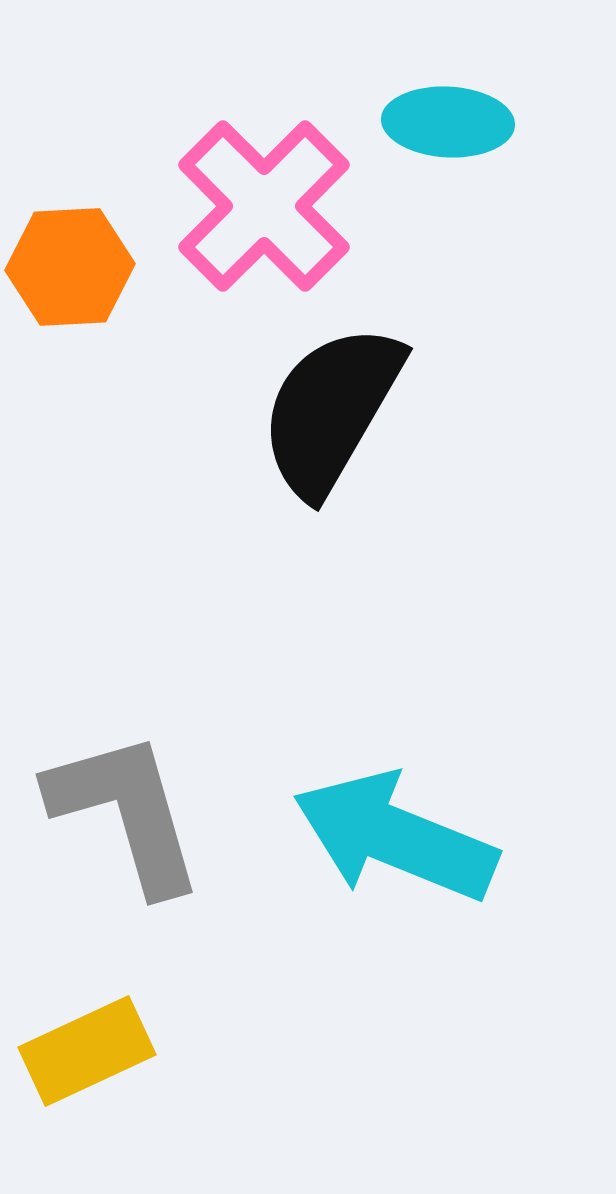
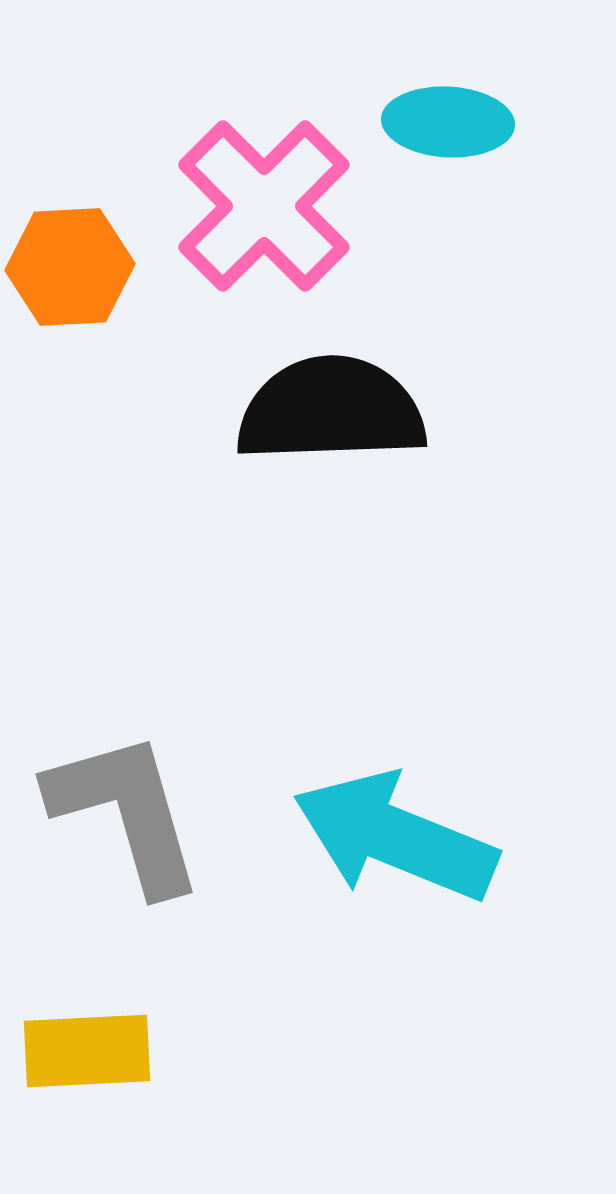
black semicircle: rotated 58 degrees clockwise
yellow rectangle: rotated 22 degrees clockwise
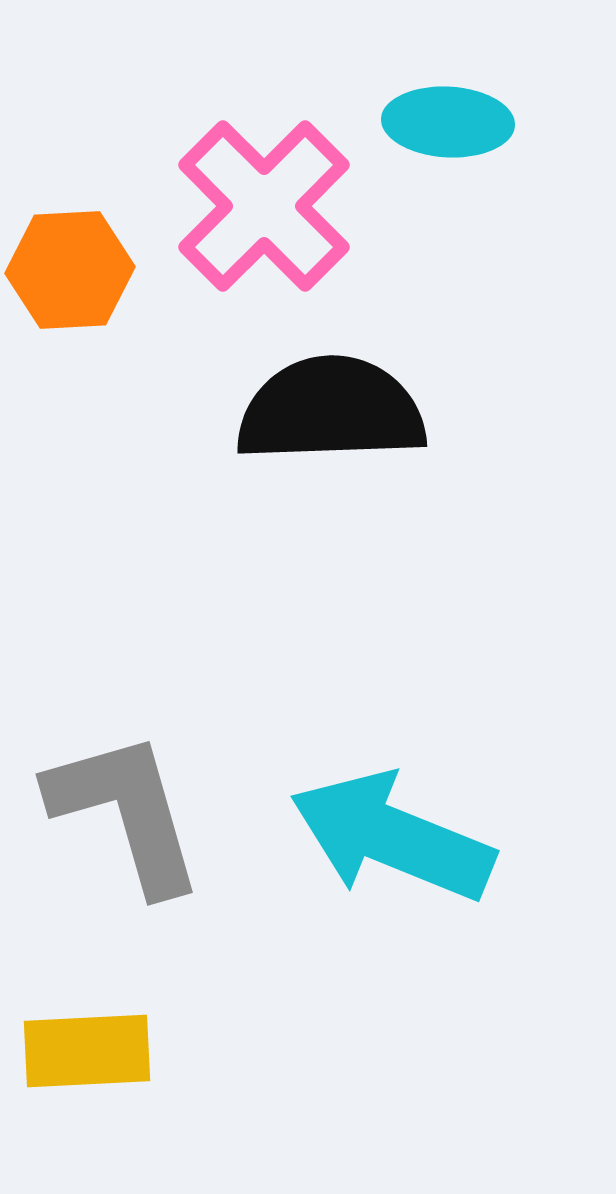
orange hexagon: moved 3 px down
cyan arrow: moved 3 px left
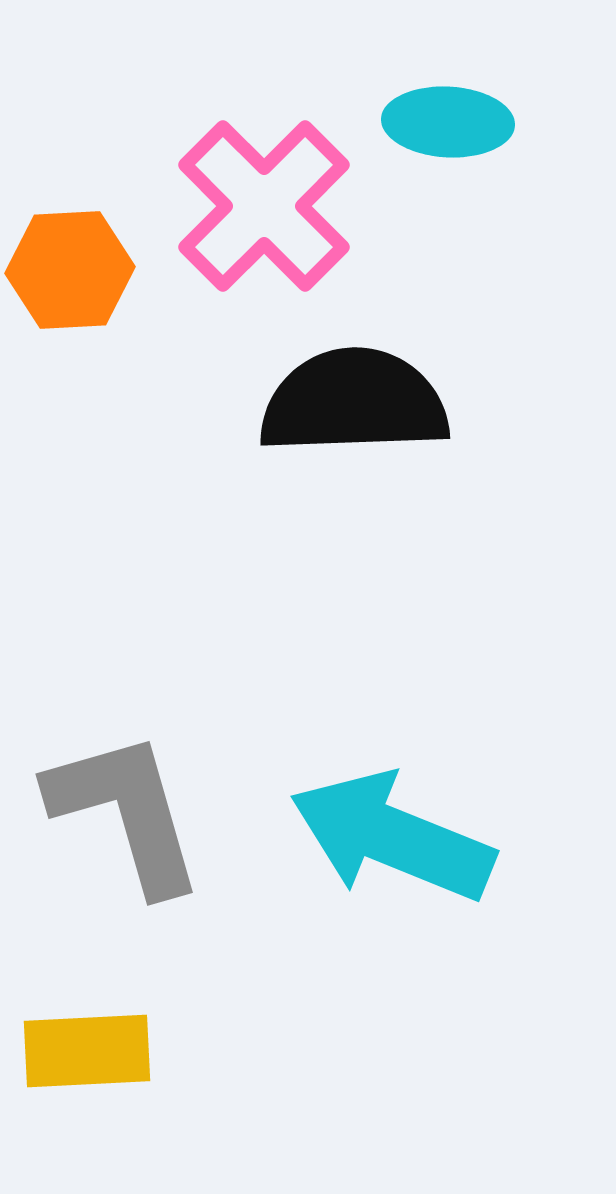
black semicircle: moved 23 px right, 8 px up
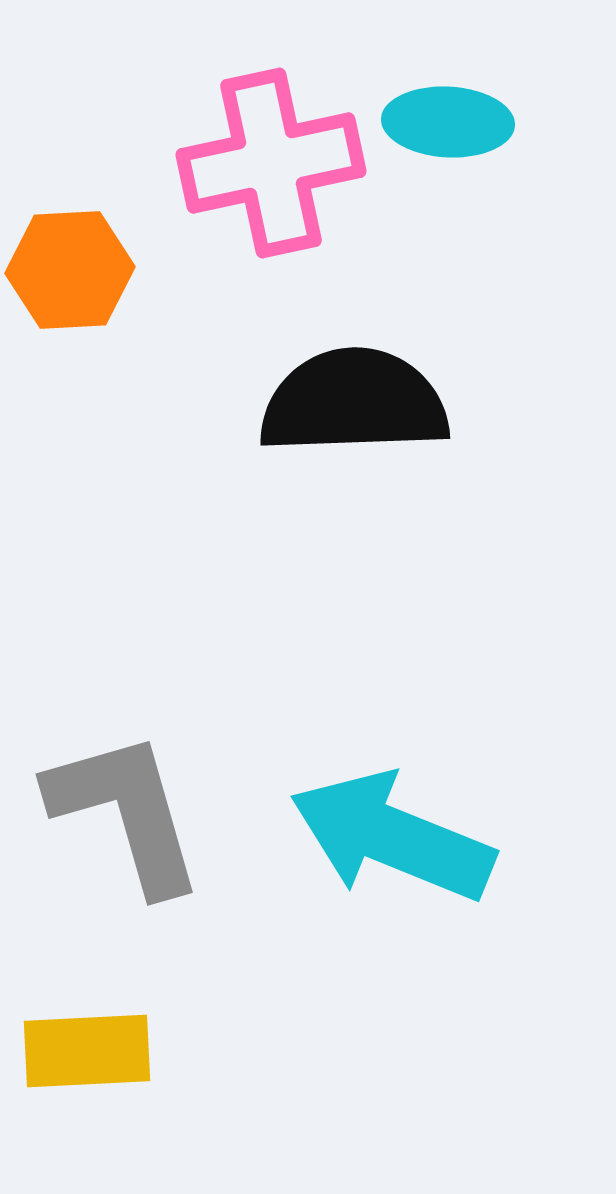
pink cross: moved 7 px right, 43 px up; rotated 33 degrees clockwise
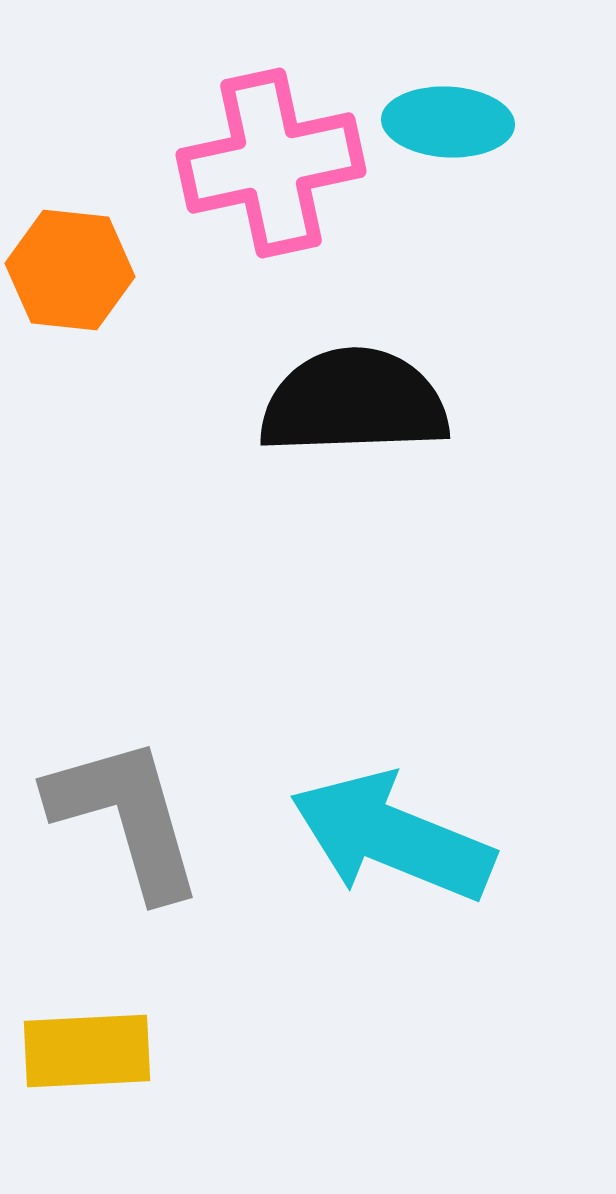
orange hexagon: rotated 9 degrees clockwise
gray L-shape: moved 5 px down
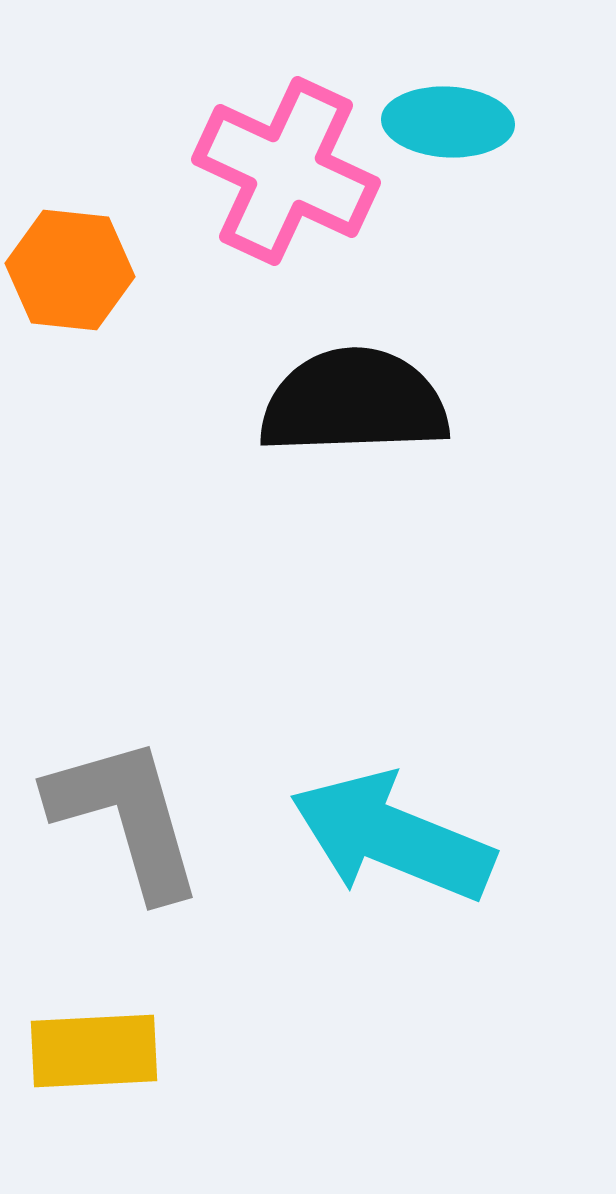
pink cross: moved 15 px right, 8 px down; rotated 37 degrees clockwise
yellow rectangle: moved 7 px right
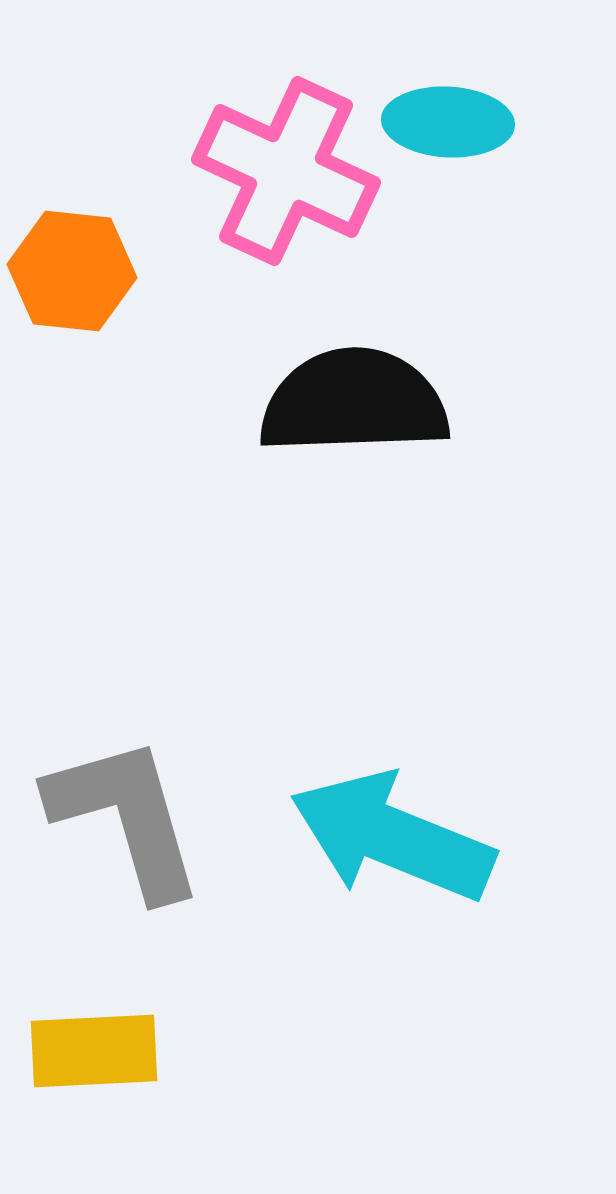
orange hexagon: moved 2 px right, 1 px down
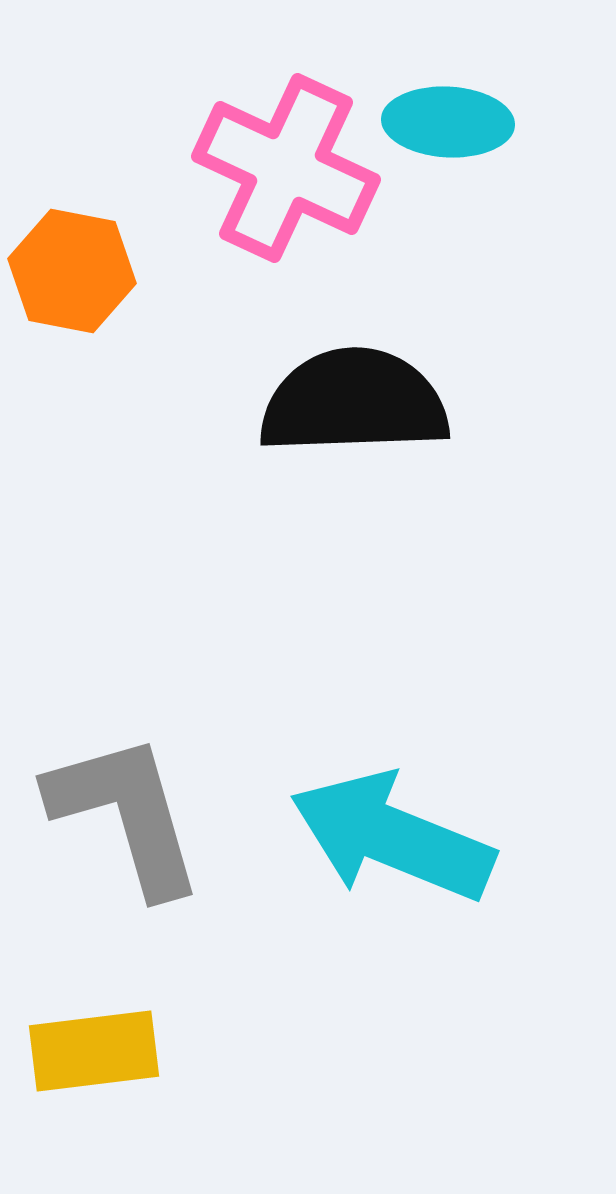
pink cross: moved 3 px up
orange hexagon: rotated 5 degrees clockwise
gray L-shape: moved 3 px up
yellow rectangle: rotated 4 degrees counterclockwise
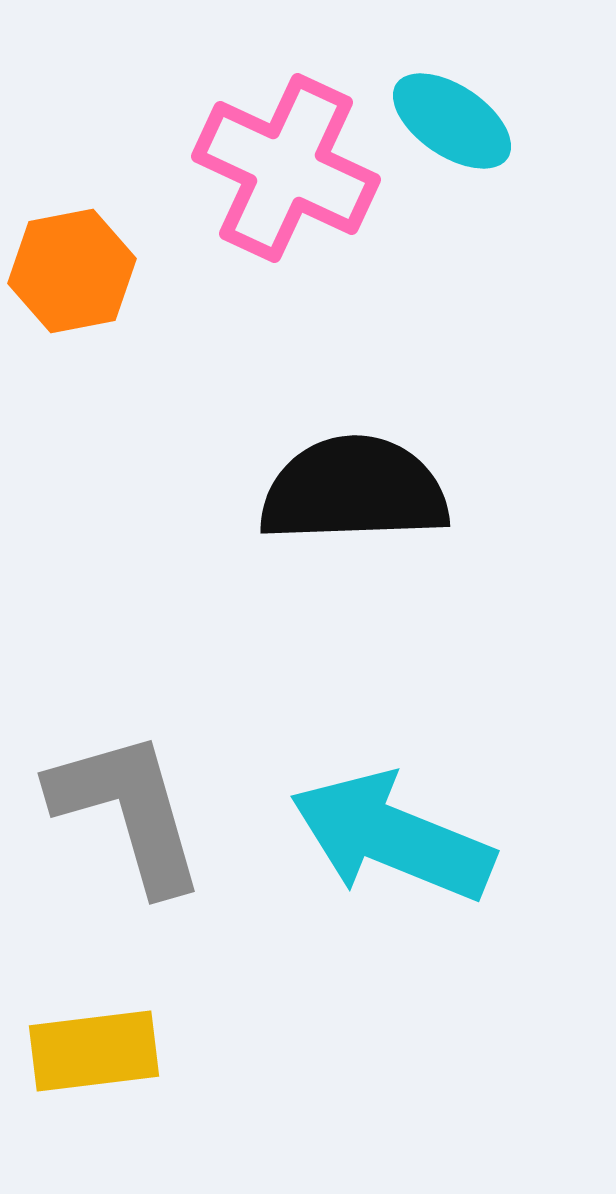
cyan ellipse: moved 4 px right, 1 px up; rotated 31 degrees clockwise
orange hexagon: rotated 22 degrees counterclockwise
black semicircle: moved 88 px down
gray L-shape: moved 2 px right, 3 px up
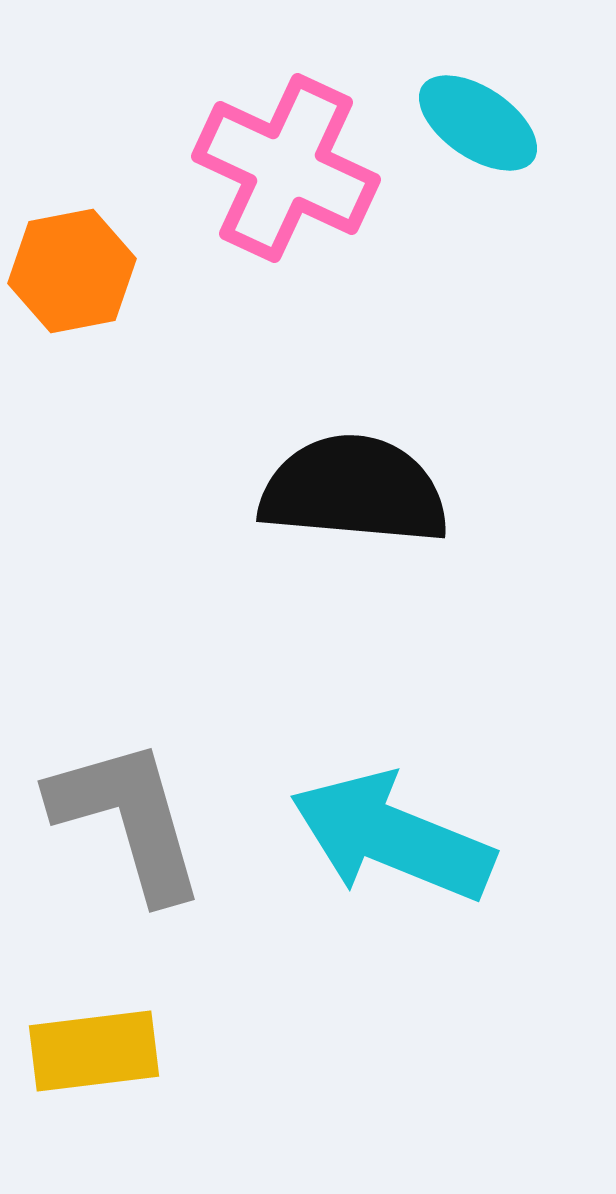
cyan ellipse: moved 26 px right, 2 px down
black semicircle: rotated 7 degrees clockwise
gray L-shape: moved 8 px down
